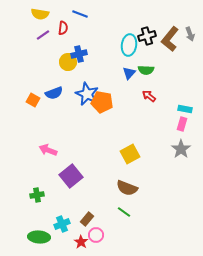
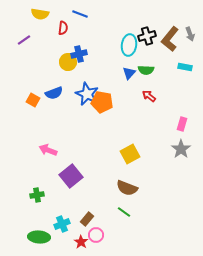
purple line: moved 19 px left, 5 px down
cyan rectangle: moved 42 px up
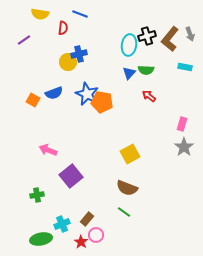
gray star: moved 3 px right, 2 px up
green ellipse: moved 2 px right, 2 px down; rotated 15 degrees counterclockwise
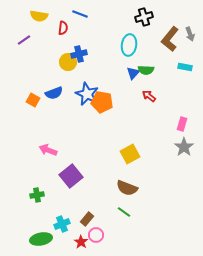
yellow semicircle: moved 1 px left, 2 px down
black cross: moved 3 px left, 19 px up
blue triangle: moved 4 px right
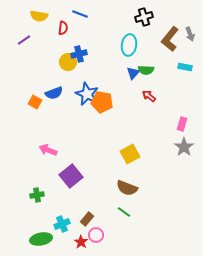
orange square: moved 2 px right, 2 px down
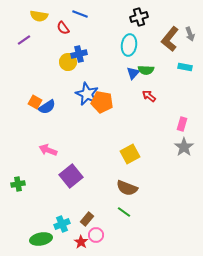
black cross: moved 5 px left
red semicircle: rotated 136 degrees clockwise
blue semicircle: moved 7 px left, 14 px down; rotated 12 degrees counterclockwise
green cross: moved 19 px left, 11 px up
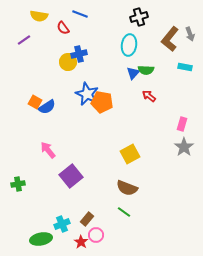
pink arrow: rotated 30 degrees clockwise
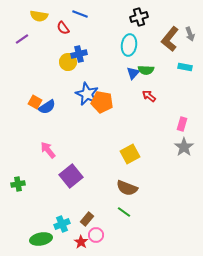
purple line: moved 2 px left, 1 px up
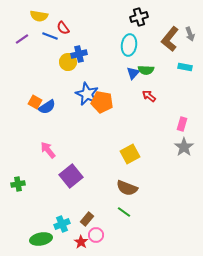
blue line: moved 30 px left, 22 px down
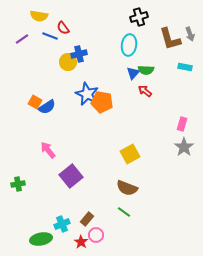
brown L-shape: rotated 55 degrees counterclockwise
red arrow: moved 4 px left, 5 px up
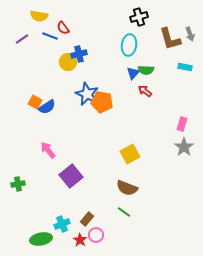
red star: moved 1 px left, 2 px up
